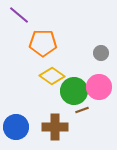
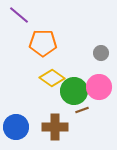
yellow diamond: moved 2 px down
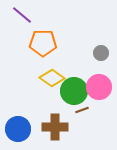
purple line: moved 3 px right
blue circle: moved 2 px right, 2 px down
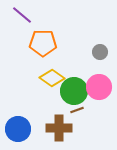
gray circle: moved 1 px left, 1 px up
brown line: moved 5 px left
brown cross: moved 4 px right, 1 px down
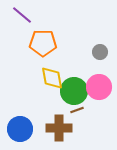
yellow diamond: rotated 45 degrees clockwise
blue circle: moved 2 px right
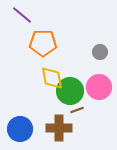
green circle: moved 4 px left
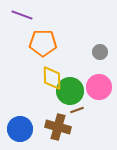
purple line: rotated 20 degrees counterclockwise
yellow diamond: rotated 10 degrees clockwise
brown cross: moved 1 px left, 1 px up; rotated 15 degrees clockwise
